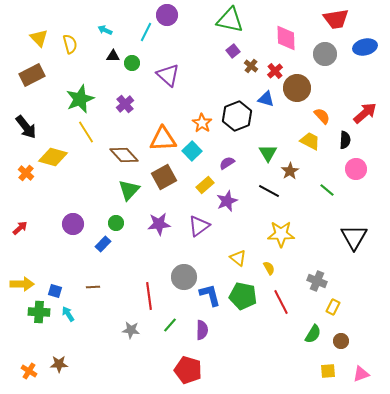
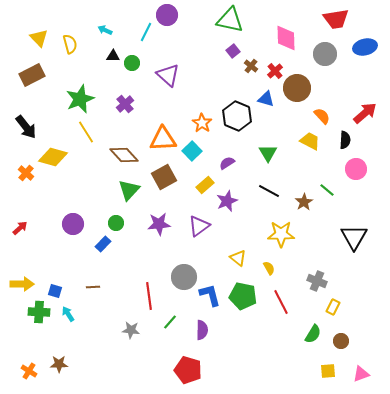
black hexagon at (237, 116): rotated 16 degrees counterclockwise
brown star at (290, 171): moved 14 px right, 31 px down
green line at (170, 325): moved 3 px up
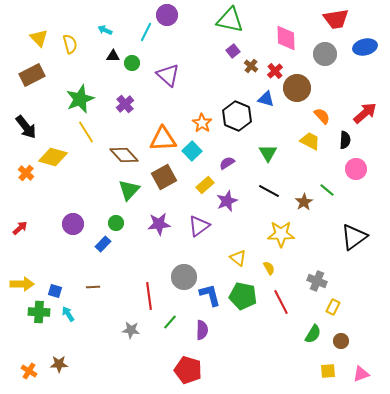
black triangle at (354, 237): rotated 24 degrees clockwise
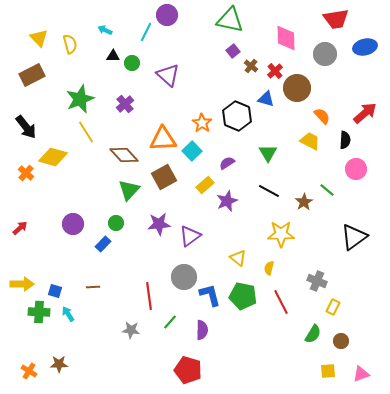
purple triangle at (199, 226): moved 9 px left, 10 px down
yellow semicircle at (269, 268): rotated 136 degrees counterclockwise
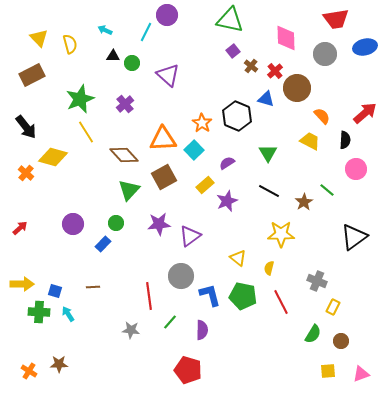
cyan square at (192, 151): moved 2 px right, 1 px up
gray circle at (184, 277): moved 3 px left, 1 px up
